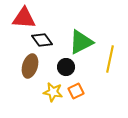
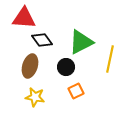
yellow star: moved 18 px left, 5 px down
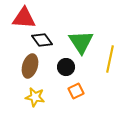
green triangle: rotated 36 degrees counterclockwise
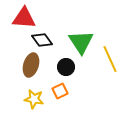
yellow line: rotated 36 degrees counterclockwise
brown ellipse: moved 1 px right, 1 px up
orange square: moved 16 px left
yellow star: moved 1 px left, 2 px down
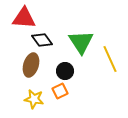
black circle: moved 1 px left, 4 px down
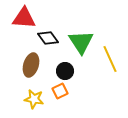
black diamond: moved 6 px right, 2 px up
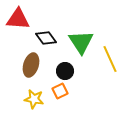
red triangle: moved 6 px left, 1 px down
black diamond: moved 2 px left
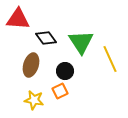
yellow star: moved 1 px down
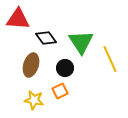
black circle: moved 3 px up
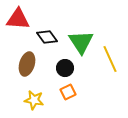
black diamond: moved 1 px right, 1 px up
brown ellipse: moved 4 px left, 1 px up
orange square: moved 8 px right, 1 px down
